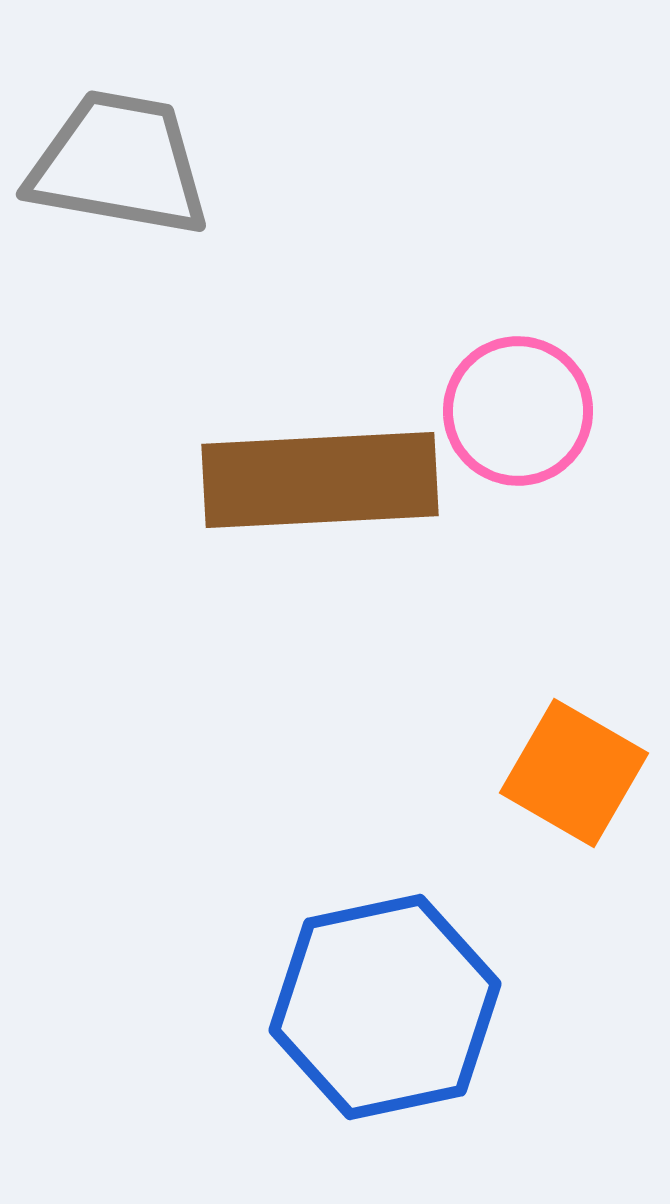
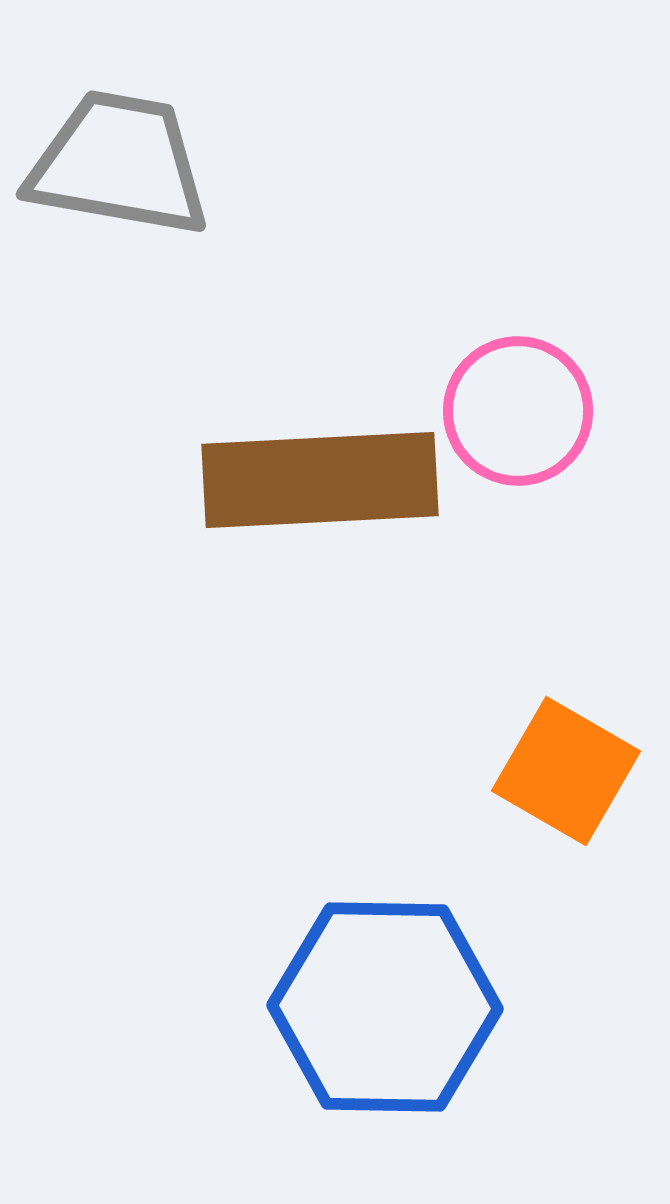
orange square: moved 8 px left, 2 px up
blue hexagon: rotated 13 degrees clockwise
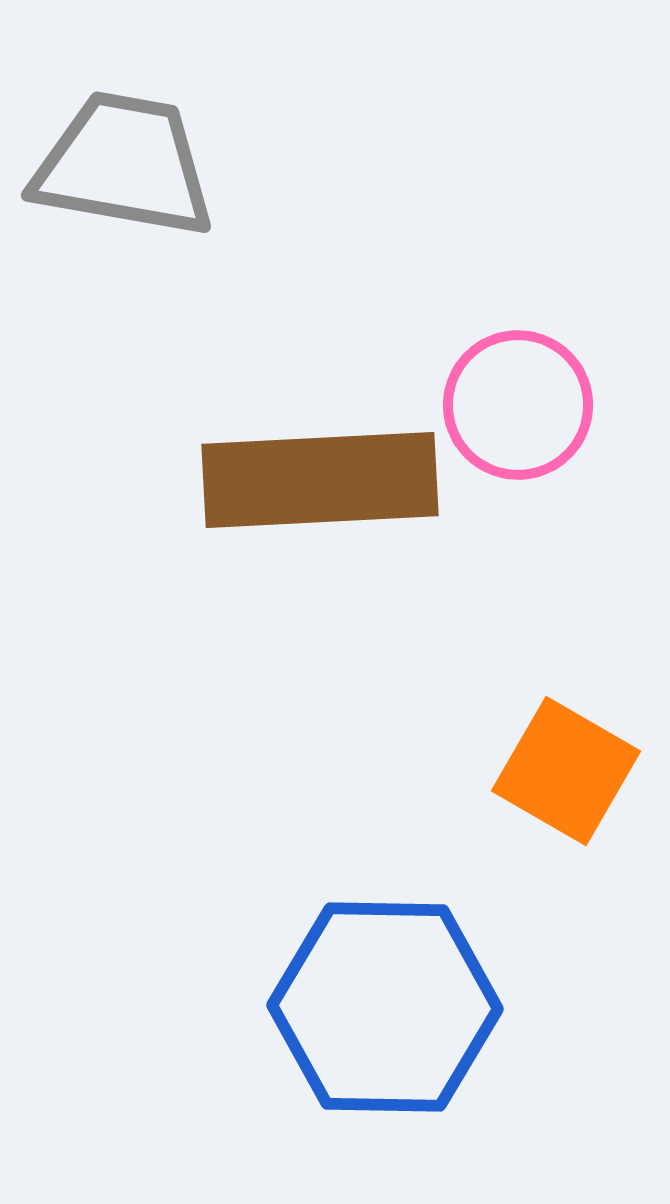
gray trapezoid: moved 5 px right, 1 px down
pink circle: moved 6 px up
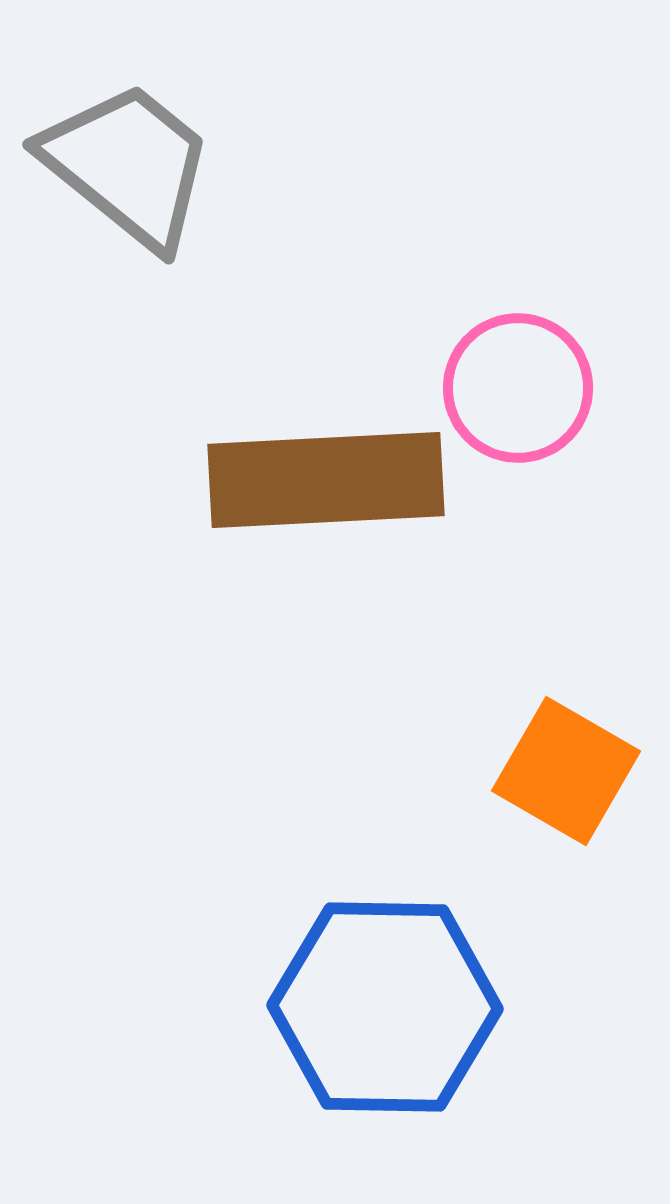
gray trapezoid: moved 4 px right; rotated 29 degrees clockwise
pink circle: moved 17 px up
brown rectangle: moved 6 px right
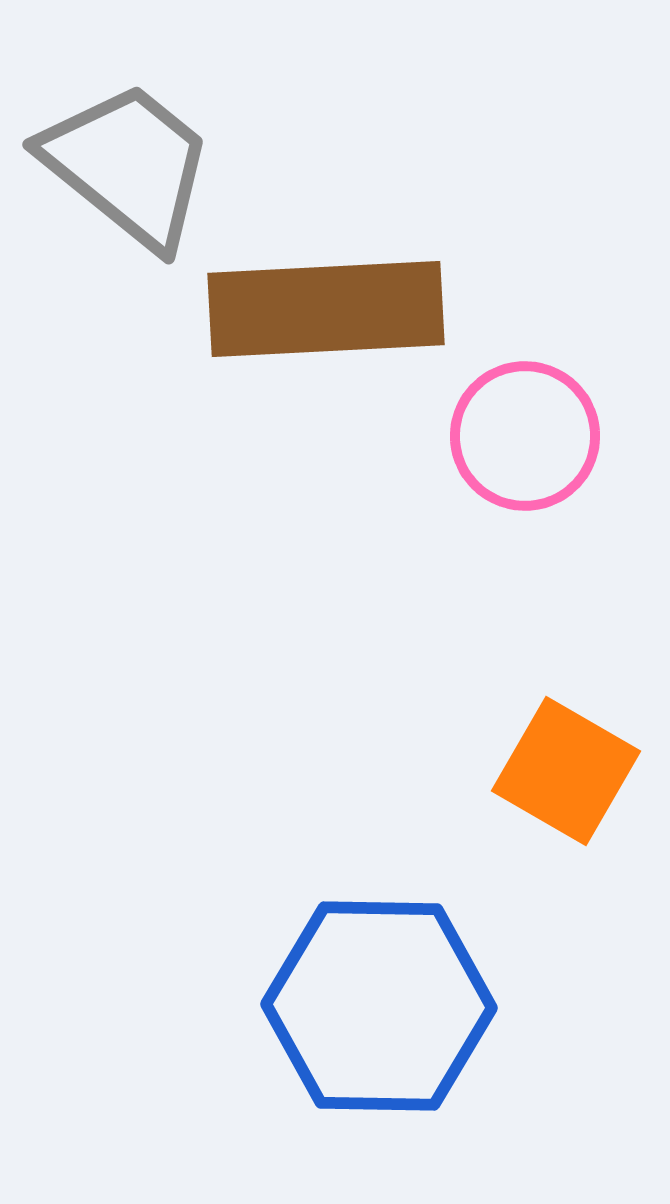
pink circle: moved 7 px right, 48 px down
brown rectangle: moved 171 px up
blue hexagon: moved 6 px left, 1 px up
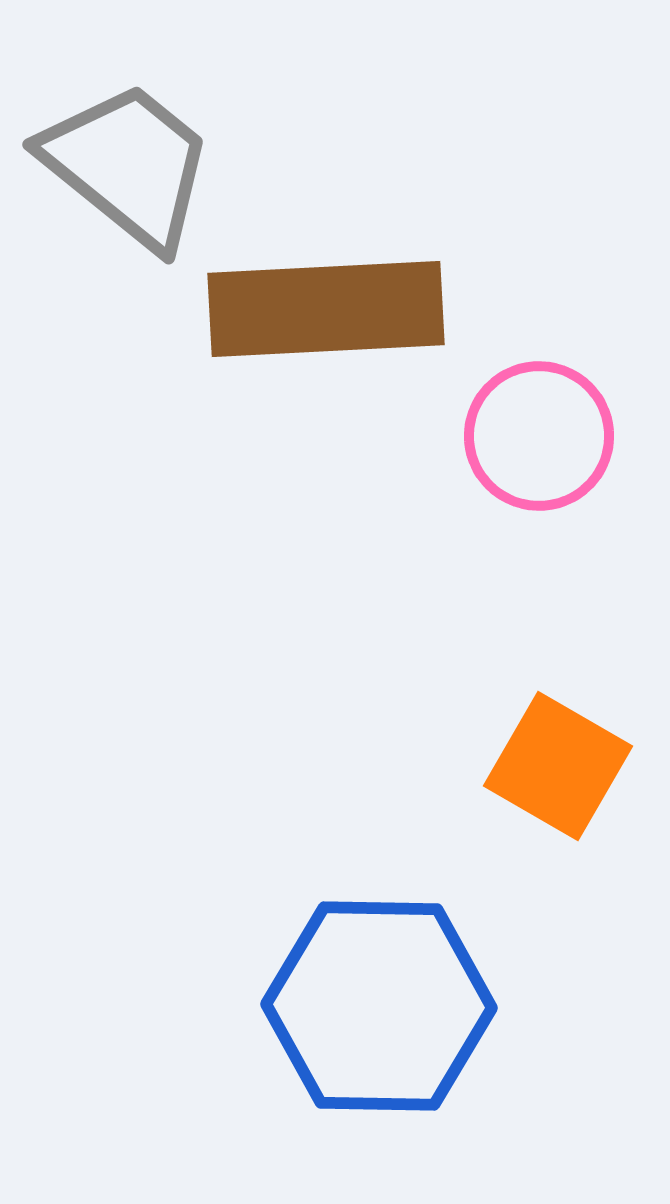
pink circle: moved 14 px right
orange square: moved 8 px left, 5 px up
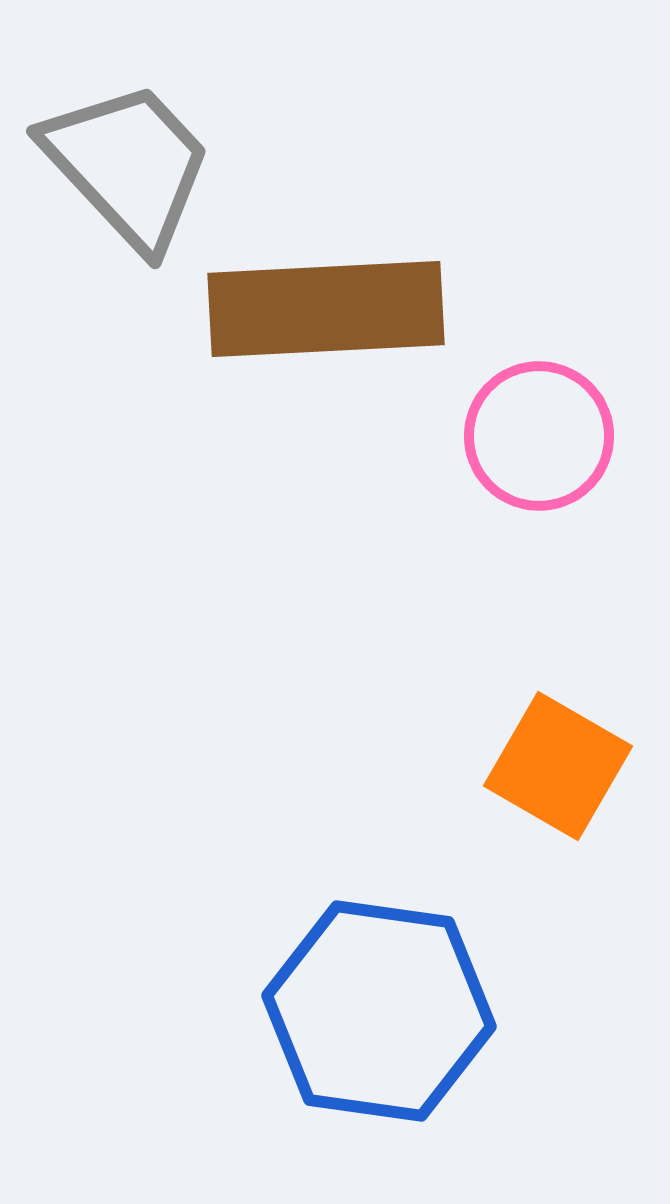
gray trapezoid: rotated 8 degrees clockwise
blue hexagon: moved 5 px down; rotated 7 degrees clockwise
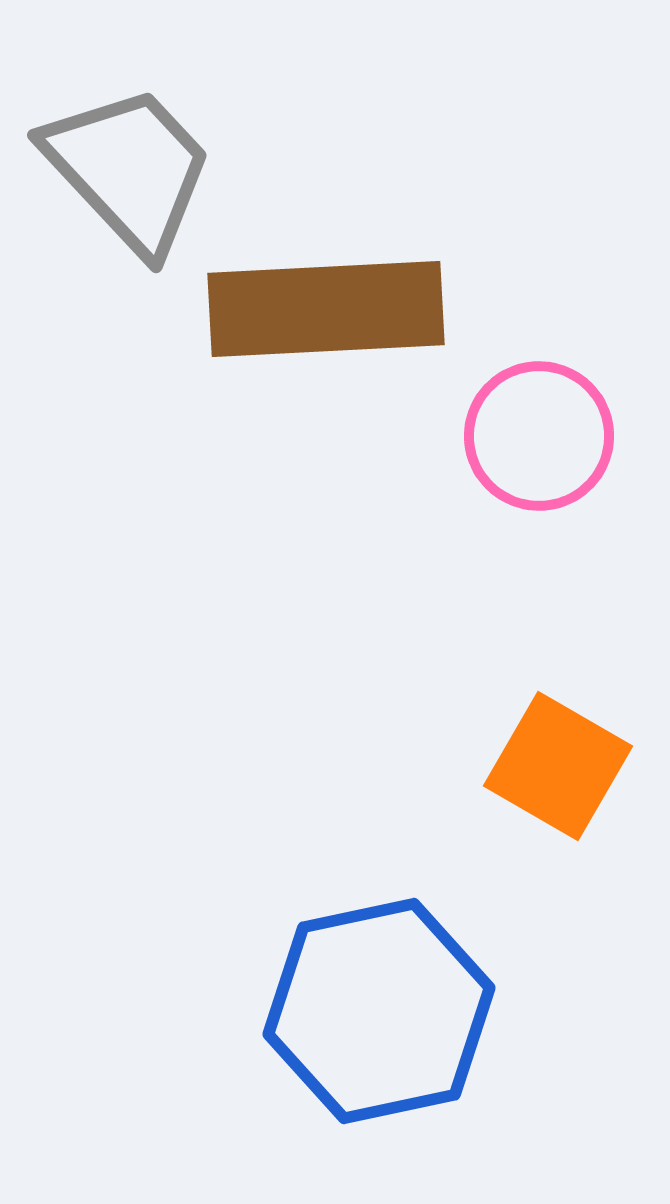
gray trapezoid: moved 1 px right, 4 px down
blue hexagon: rotated 20 degrees counterclockwise
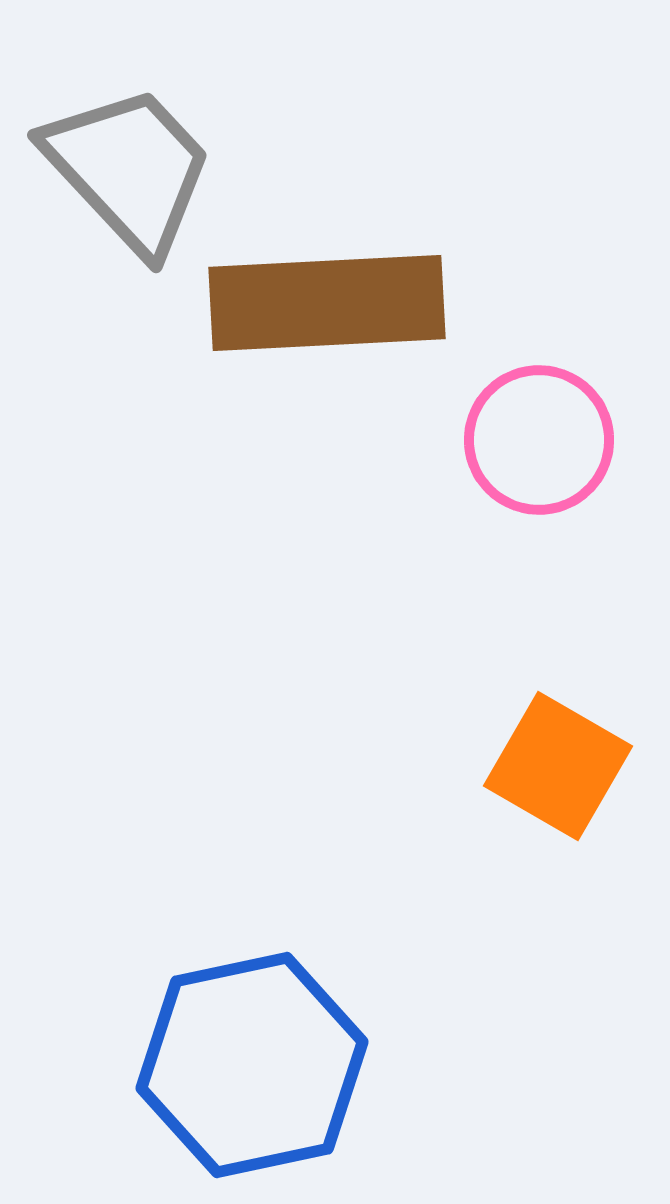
brown rectangle: moved 1 px right, 6 px up
pink circle: moved 4 px down
blue hexagon: moved 127 px left, 54 px down
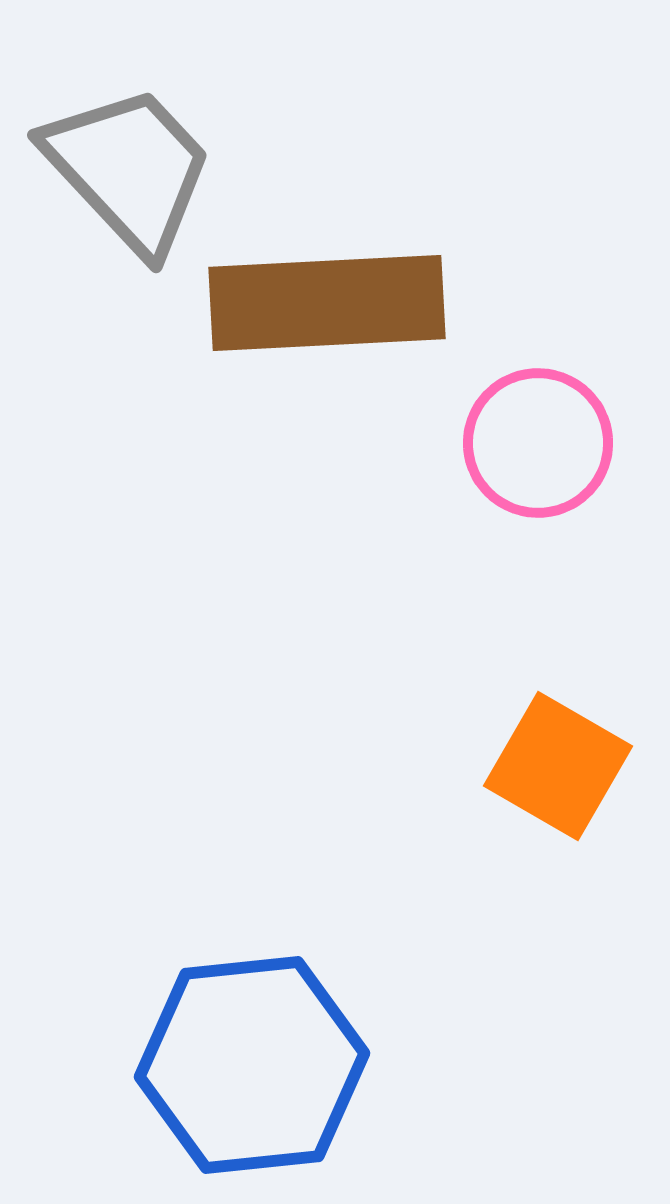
pink circle: moved 1 px left, 3 px down
blue hexagon: rotated 6 degrees clockwise
